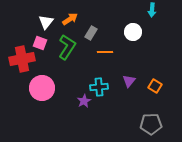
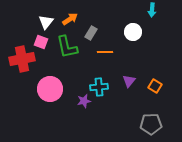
pink square: moved 1 px right, 1 px up
green L-shape: rotated 135 degrees clockwise
pink circle: moved 8 px right, 1 px down
purple star: rotated 16 degrees clockwise
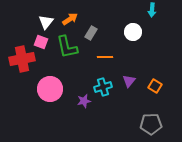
orange line: moved 5 px down
cyan cross: moved 4 px right; rotated 12 degrees counterclockwise
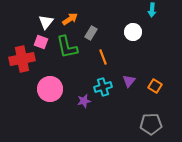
orange line: moved 2 px left; rotated 70 degrees clockwise
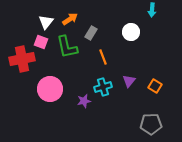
white circle: moved 2 px left
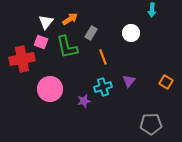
white circle: moved 1 px down
orange square: moved 11 px right, 4 px up
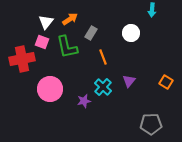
pink square: moved 1 px right
cyan cross: rotated 30 degrees counterclockwise
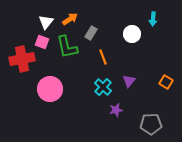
cyan arrow: moved 1 px right, 9 px down
white circle: moved 1 px right, 1 px down
purple star: moved 32 px right, 9 px down
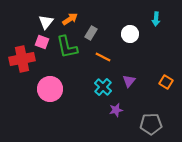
cyan arrow: moved 3 px right
white circle: moved 2 px left
orange line: rotated 42 degrees counterclockwise
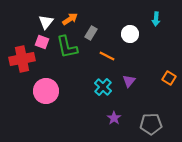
orange line: moved 4 px right, 1 px up
orange square: moved 3 px right, 4 px up
pink circle: moved 4 px left, 2 px down
purple star: moved 2 px left, 8 px down; rotated 24 degrees counterclockwise
